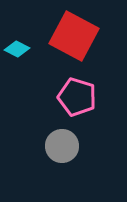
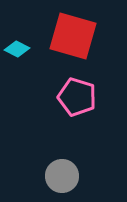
red square: moved 1 px left; rotated 12 degrees counterclockwise
gray circle: moved 30 px down
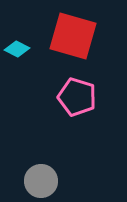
gray circle: moved 21 px left, 5 px down
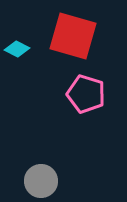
pink pentagon: moved 9 px right, 3 px up
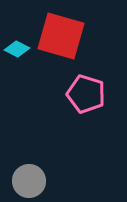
red square: moved 12 px left
gray circle: moved 12 px left
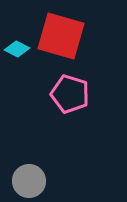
pink pentagon: moved 16 px left
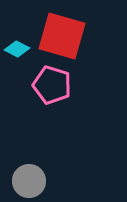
red square: moved 1 px right
pink pentagon: moved 18 px left, 9 px up
